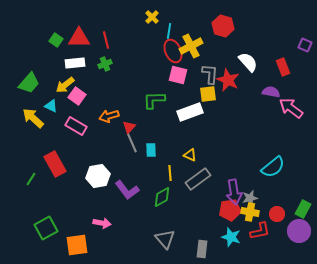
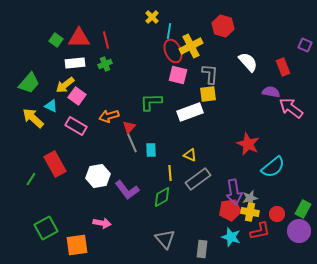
red star at (228, 80): moved 20 px right, 64 px down
green L-shape at (154, 100): moved 3 px left, 2 px down
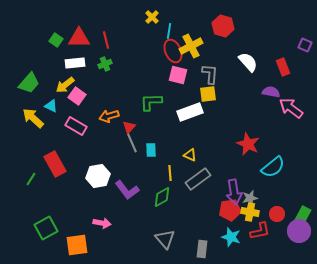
green rectangle at (303, 209): moved 6 px down
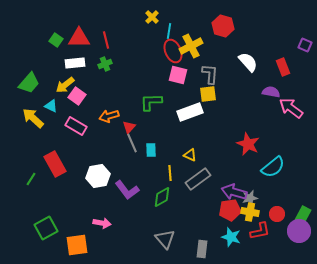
purple arrow at (234, 192): rotated 115 degrees clockwise
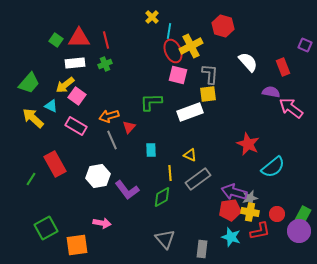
gray line at (132, 143): moved 20 px left, 3 px up
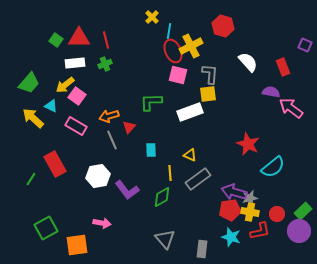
green rectangle at (303, 215): moved 4 px up; rotated 18 degrees clockwise
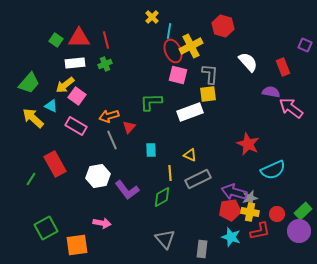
cyan semicircle at (273, 167): moved 3 px down; rotated 15 degrees clockwise
gray rectangle at (198, 179): rotated 10 degrees clockwise
